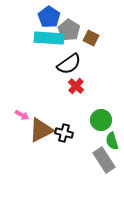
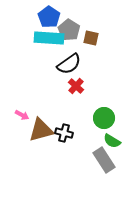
brown square: rotated 14 degrees counterclockwise
green circle: moved 3 px right, 2 px up
brown triangle: rotated 12 degrees clockwise
green semicircle: rotated 42 degrees counterclockwise
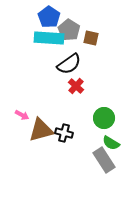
green semicircle: moved 1 px left, 2 px down
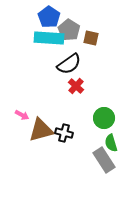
green semicircle: rotated 42 degrees clockwise
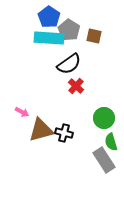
brown square: moved 3 px right, 2 px up
pink arrow: moved 3 px up
green semicircle: moved 1 px up
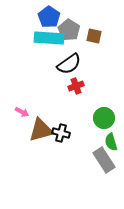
red cross: rotated 28 degrees clockwise
black cross: moved 3 px left
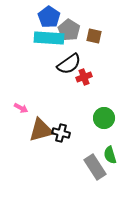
red cross: moved 8 px right, 9 px up
pink arrow: moved 1 px left, 4 px up
green semicircle: moved 1 px left, 13 px down
gray rectangle: moved 9 px left, 7 px down
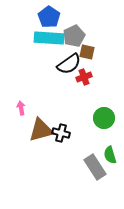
gray pentagon: moved 5 px right, 6 px down; rotated 15 degrees clockwise
brown square: moved 7 px left, 16 px down
pink arrow: rotated 128 degrees counterclockwise
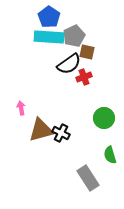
cyan rectangle: moved 1 px up
black cross: rotated 12 degrees clockwise
gray rectangle: moved 7 px left, 11 px down
